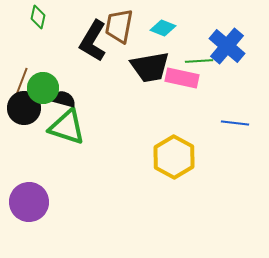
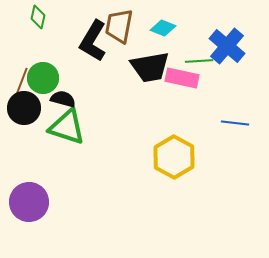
green circle: moved 10 px up
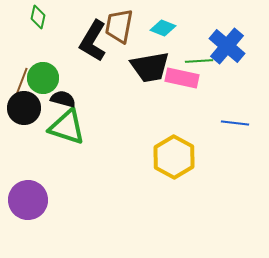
purple circle: moved 1 px left, 2 px up
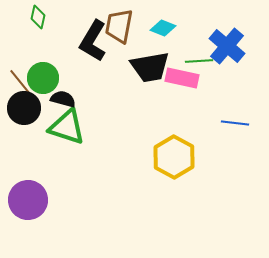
brown line: rotated 60 degrees counterclockwise
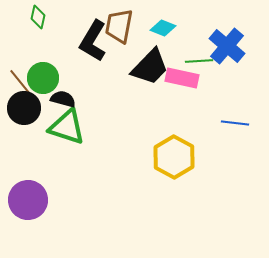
black trapezoid: rotated 36 degrees counterclockwise
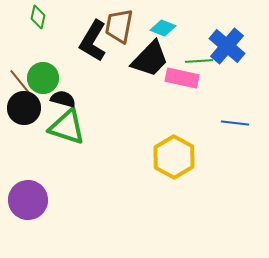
black trapezoid: moved 8 px up
